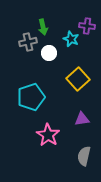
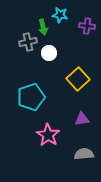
cyan star: moved 11 px left, 24 px up; rotated 14 degrees counterclockwise
gray semicircle: moved 2 px up; rotated 72 degrees clockwise
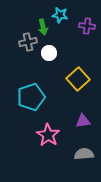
purple triangle: moved 1 px right, 2 px down
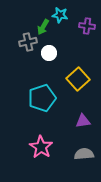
green arrow: rotated 42 degrees clockwise
cyan pentagon: moved 11 px right, 1 px down
pink star: moved 7 px left, 12 px down
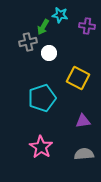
yellow square: moved 1 px up; rotated 20 degrees counterclockwise
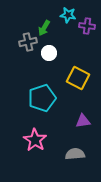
cyan star: moved 8 px right
green arrow: moved 1 px right, 1 px down
pink star: moved 6 px left, 7 px up
gray semicircle: moved 9 px left
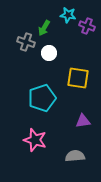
purple cross: rotated 14 degrees clockwise
gray cross: moved 2 px left; rotated 30 degrees clockwise
yellow square: rotated 20 degrees counterclockwise
pink star: rotated 15 degrees counterclockwise
gray semicircle: moved 2 px down
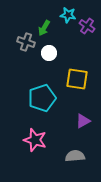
purple cross: rotated 14 degrees clockwise
yellow square: moved 1 px left, 1 px down
purple triangle: rotated 21 degrees counterclockwise
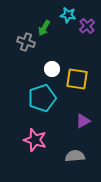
purple cross: rotated 14 degrees clockwise
white circle: moved 3 px right, 16 px down
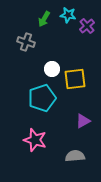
green arrow: moved 9 px up
yellow square: moved 2 px left; rotated 15 degrees counterclockwise
